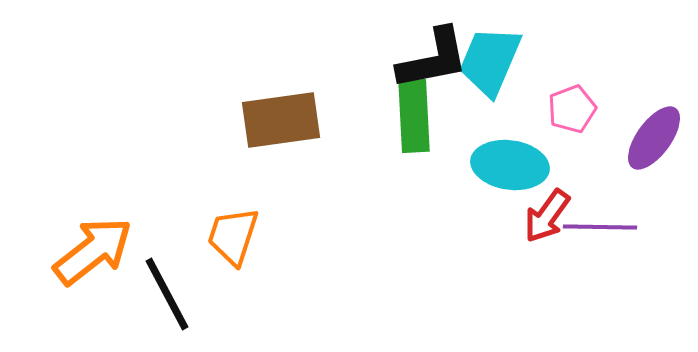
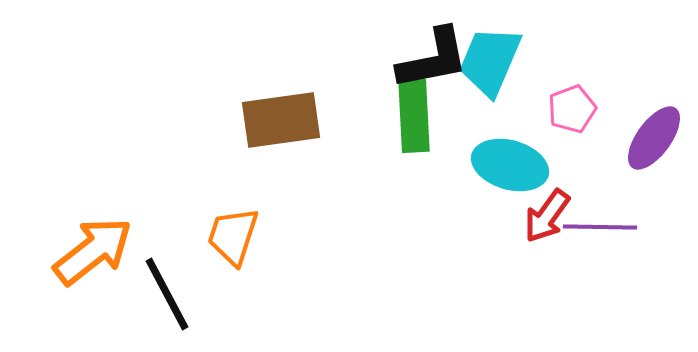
cyan ellipse: rotated 8 degrees clockwise
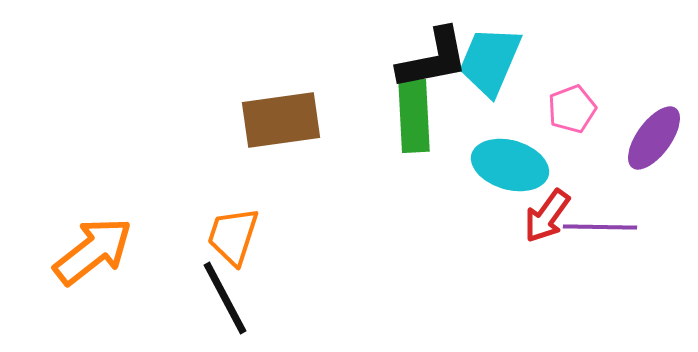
black line: moved 58 px right, 4 px down
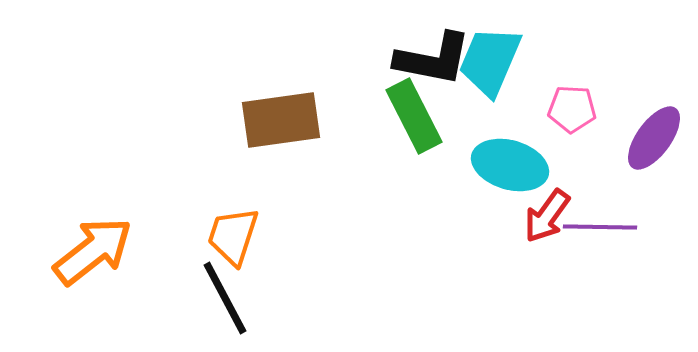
black L-shape: rotated 22 degrees clockwise
pink pentagon: rotated 24 degrees clockwise
green rectangle: rotated 24 degrees counterclockwise
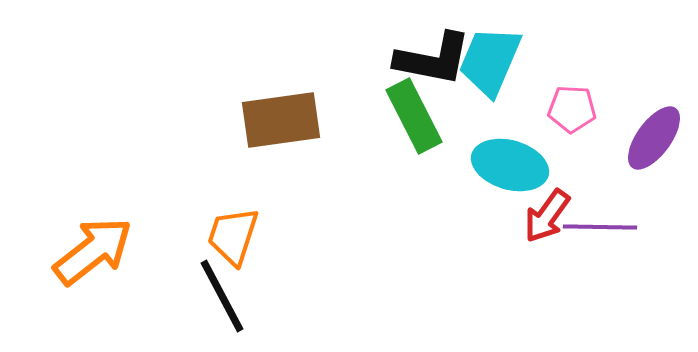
black line: moved 3 px left, 2 px up
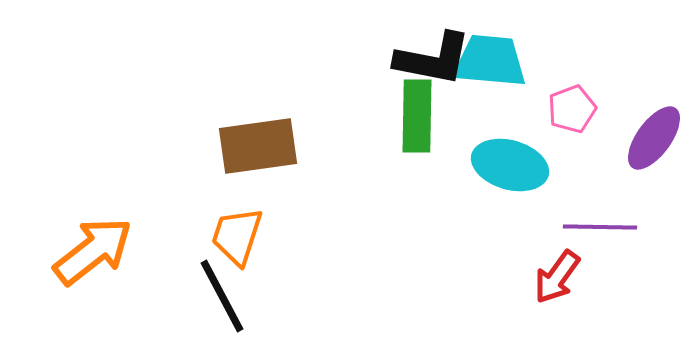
cyan trapezoid: rotated 72 degrees clockwise
pink pentagon: rotated 24 degrees counterclockwise
green rectangle: moved 3 px right; rotated 28 degrees clockwise
brown rectangle: moved 23 px left, 26 px down
red arrow: moved 10 px right, 61 px down
orange trapezoid: moved 4 px right
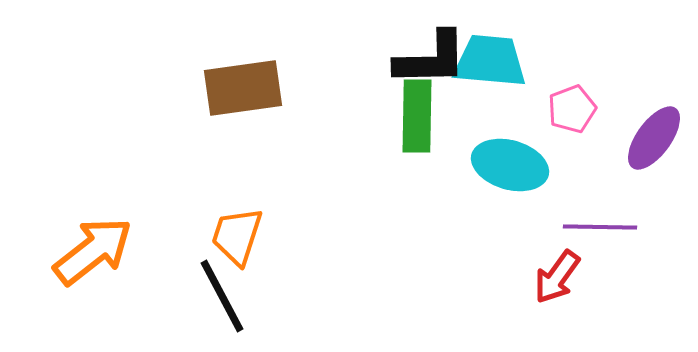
black L-shape: moved 2 px left; rotated 12 degrees counterclockwise
brown rectangle: moved 15 px left, 58 px up
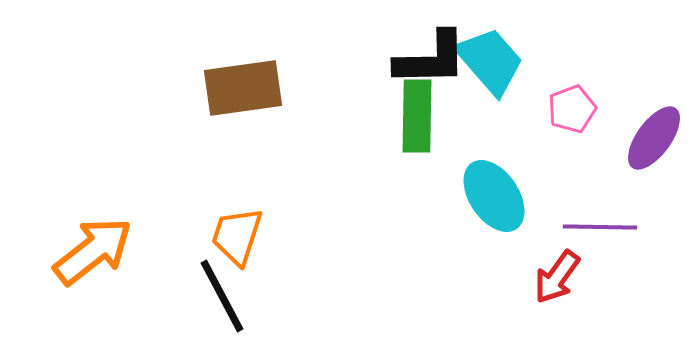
cyan trapezoid: rotated 44 degrees clockwise
cyan ellipse: moved 16 px left, 31 px down; rotated 40 degrees clockwise
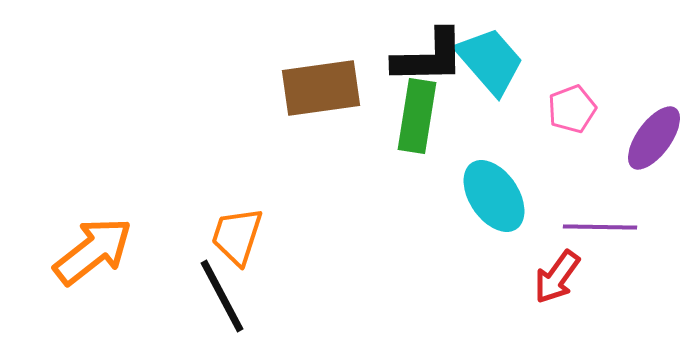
black L-shape: moved 2 px left, 2 px up
brown rectangle: moved 78 px right
green rectangle: rotated 8 degrees clockwise
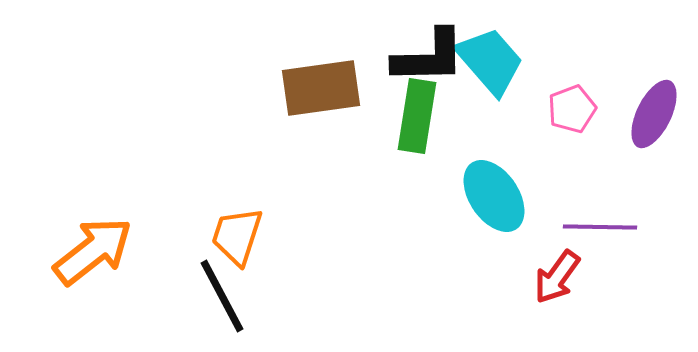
purple ellipse: moved 24 px up; rotated 10 degrees counterclockwise
